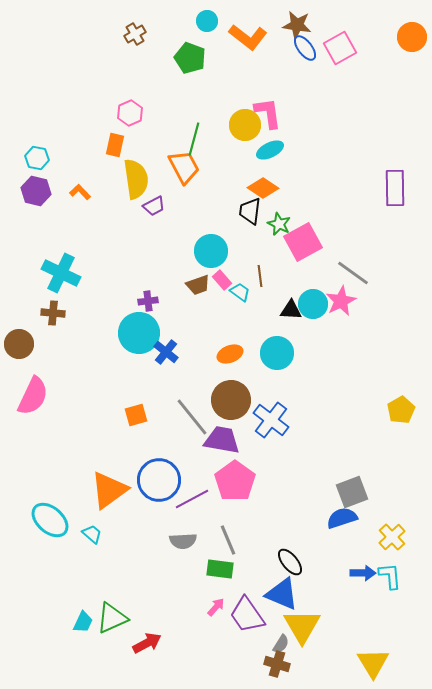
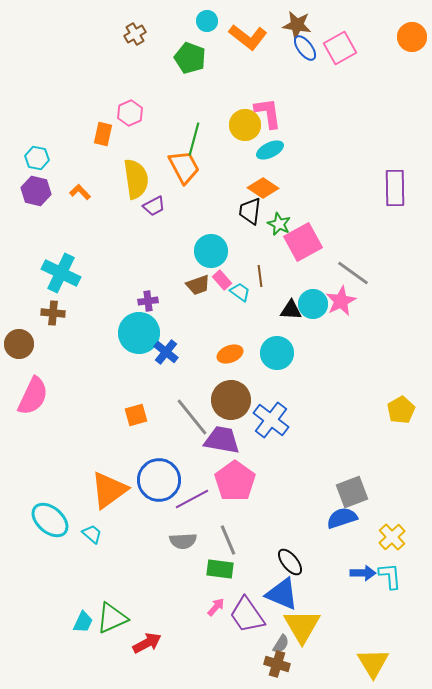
orange rectangle at (115, 145): moved 12 px left, 11 px up
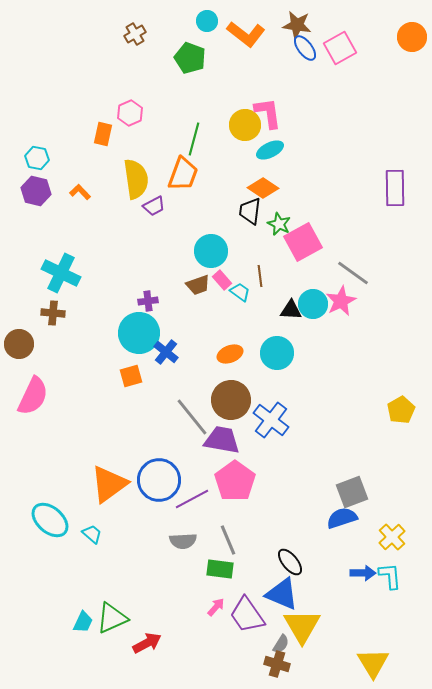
orange L-shape at (248, 37): moved 2 px left, 3 px up
orange trapezoid at (184, 167): moved 1 px left, 7 px down; rotated 48 degrees clockwise
orange square at (136, 415): moved 5 px left, 39 px up
orange triangle at (109, 490): moved 6 px up
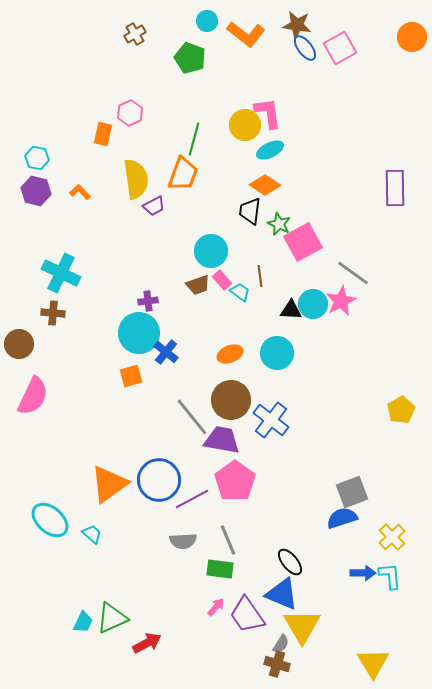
orange diamond at (263, 188): moved 2 px right, 3 px up
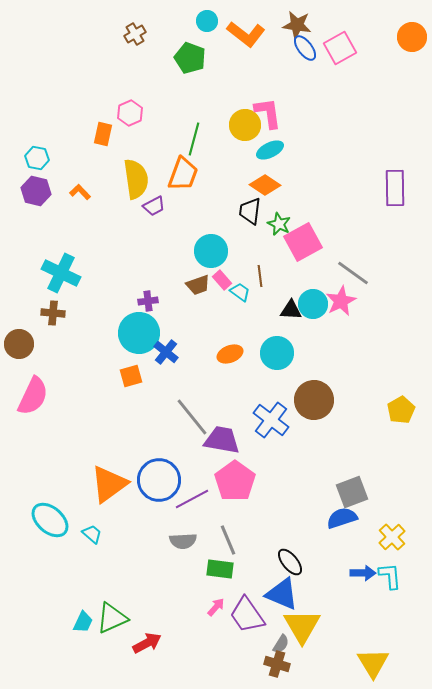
brown circle at (231, 400): moved 83 px right
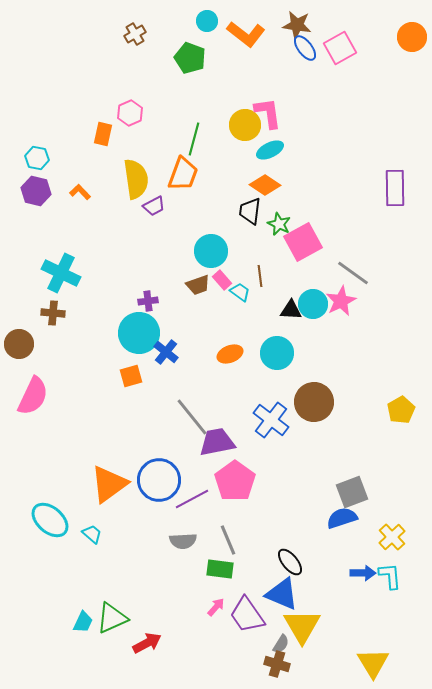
brown circle at (314, 400): moved 2 px down
purple trapezoid at (222, 440): moved 5 px left, 2 px down; rotated 21 degrees counterclockwise
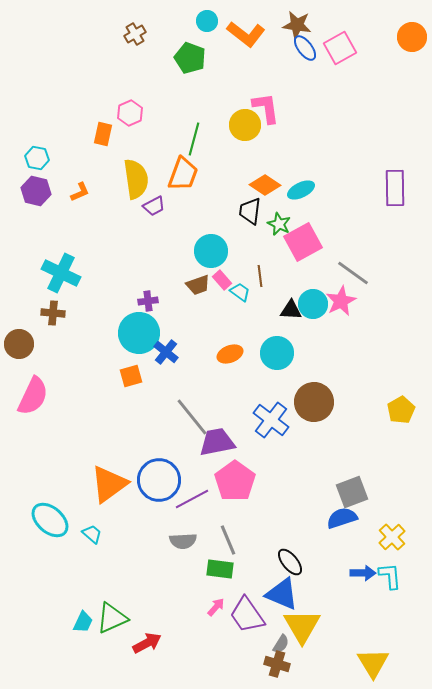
pink L-shape at (268, 113): moved 2 px left, 5 px up
cyan ellipse at (270, 150): moved 31 px right, 40 px down
orange L-shape at (80, 192): rotated 110 degrees clockwise
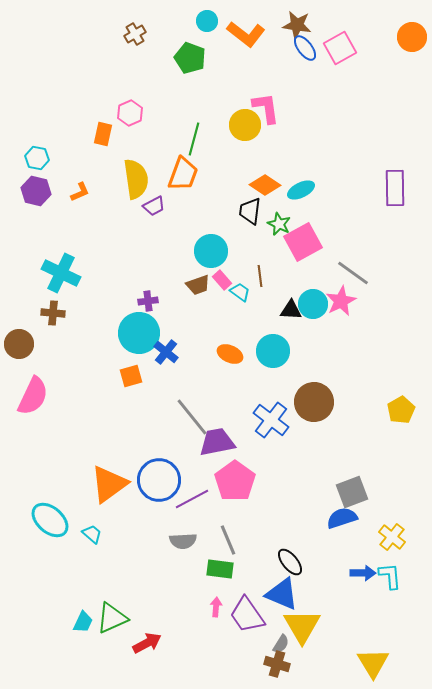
cyan circle at (277, 353): moved 4 px left, 2 px up
orange ellipse at (230, 354): rotated 45 degrees clockwise
yellow cross at (392, 537): rotated 8 degrees counterclockwise
pink arrow at (216, 607): rotated 36 degrees counterclockwise
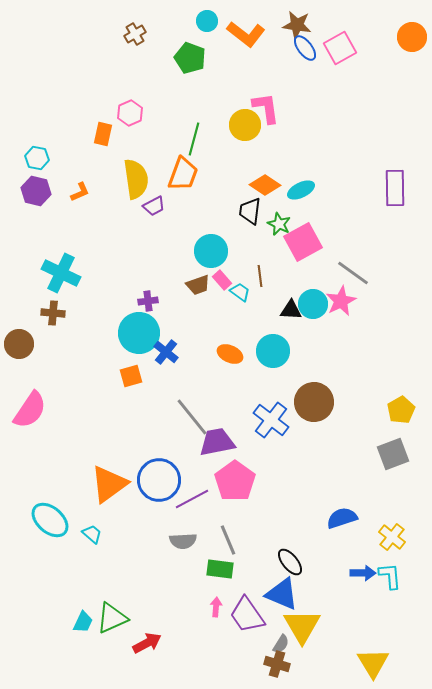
pink semicircle at (33, 396): moved 3 px left, 14 px down; rotated 9 degrees clockwise
gray square at (352, 492): moved 41 px right, 38 px up
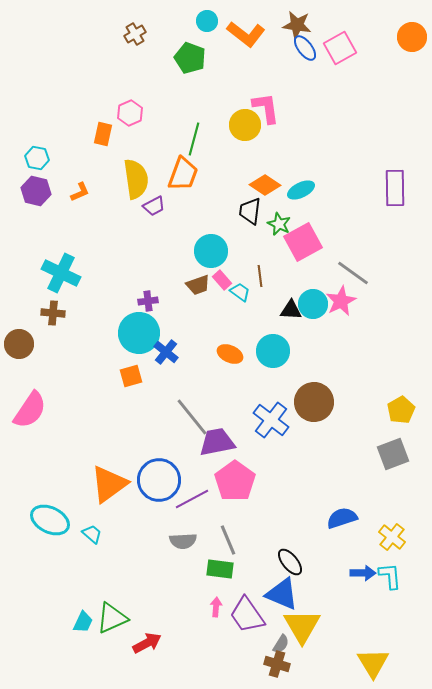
cyan ellipse at (50, 520): rotated 15 degrees counterclockwise
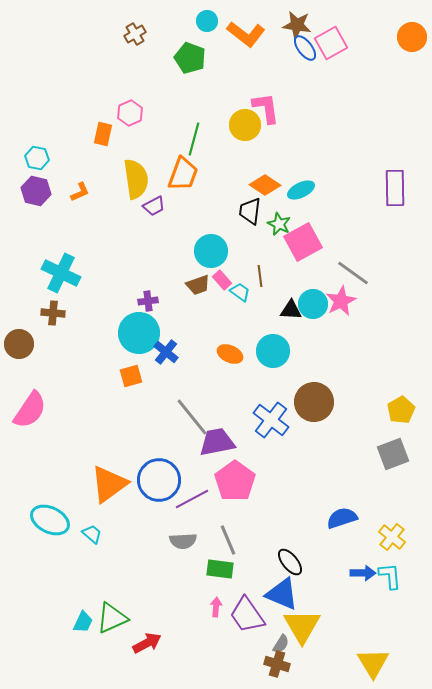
pink square at (340, 48): moved 9 px left, 5 px up
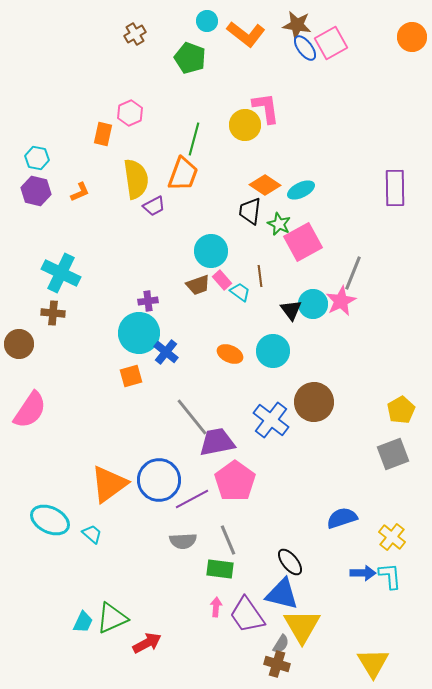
gray line at (353, 273): rotated 76 degrees clockwise
black triangle at (291, 310): rotated 50 degrees clockwise
blue triangle at (282, 594): rotated 9 degrees counterclockwise
